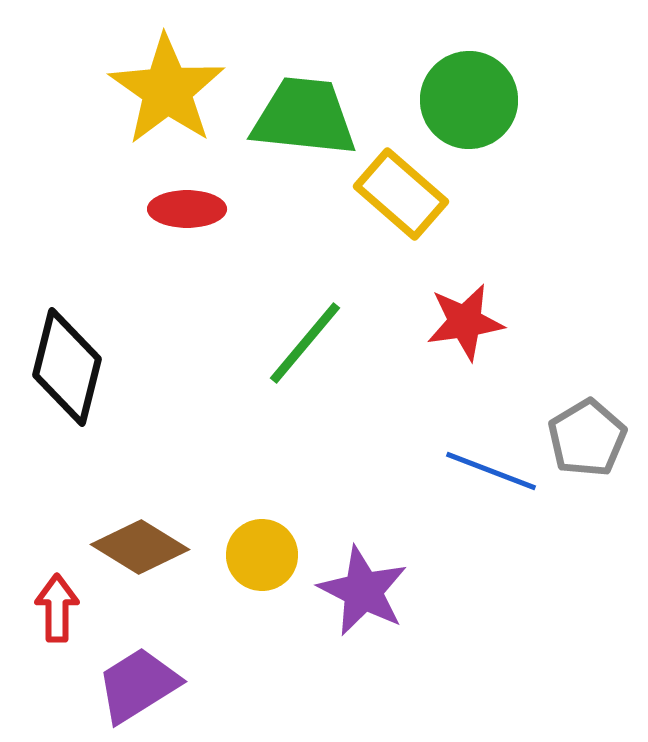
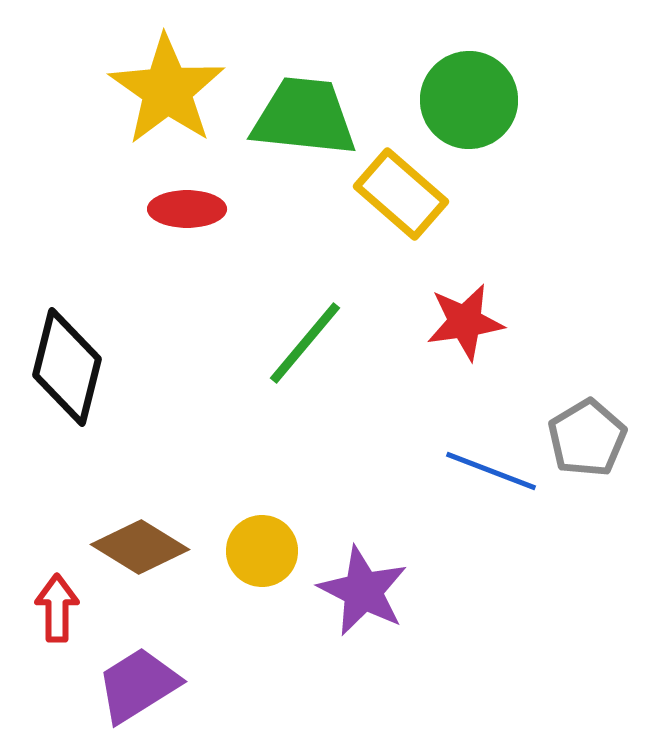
yellow circle: moved 4 px up
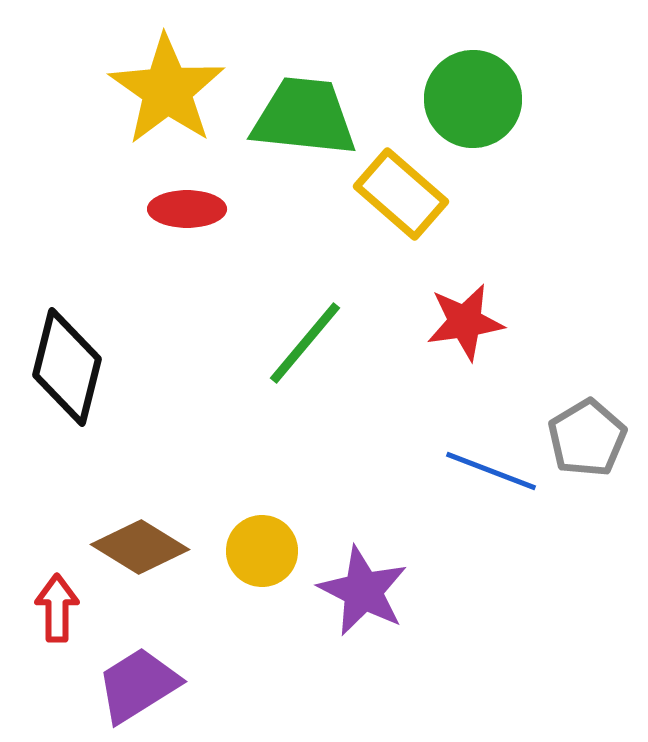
green circle: moved 4 px right, 1 px up
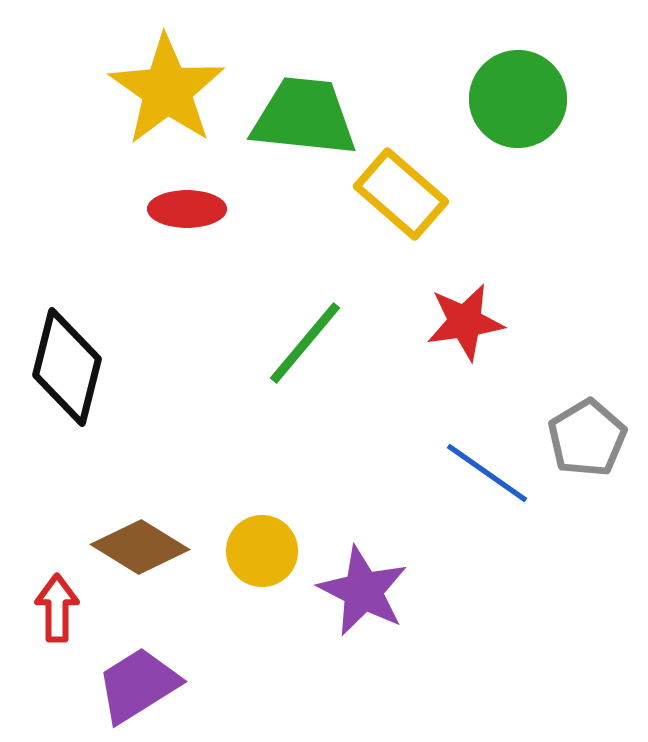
green circle: moved 45 px right
blue line: moved 4 px left, 2 px down; rotated 14 degrees clockwise
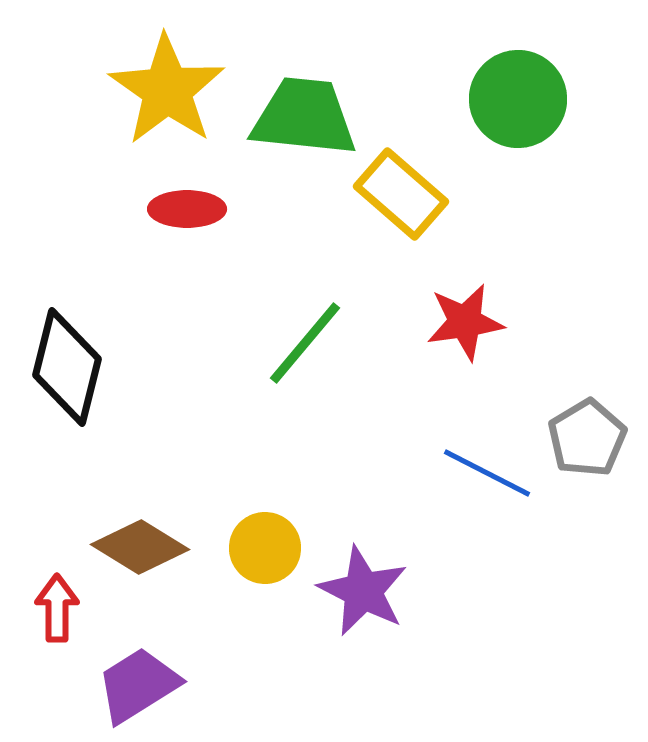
blue line: rotated 8 degrees counterclockwise
yellow circle: moved 3 px right, 3 px up
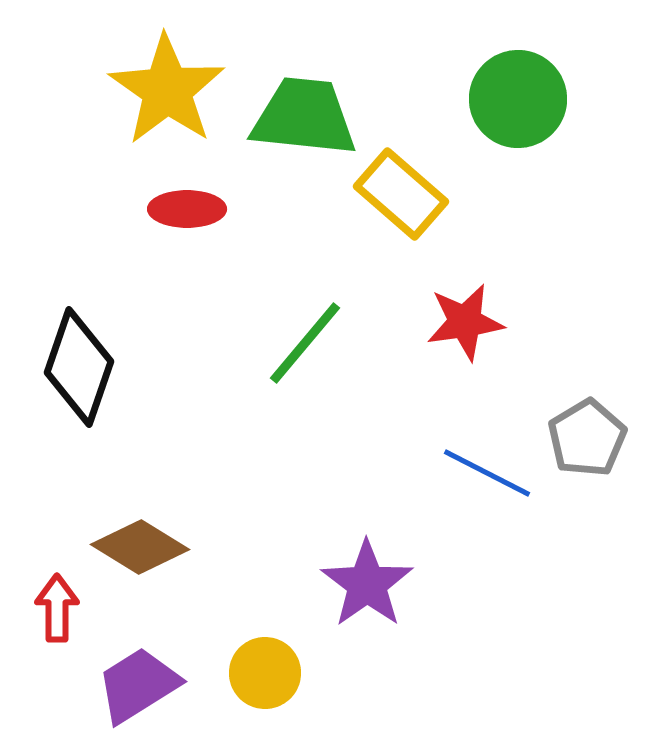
black diamond: moved 12 px right; rotated 5 degrees clockwise
yellow circle: moved 125 px down
purple star: moved 4 px right, 7 px up; rotated 10 degrees clockwise
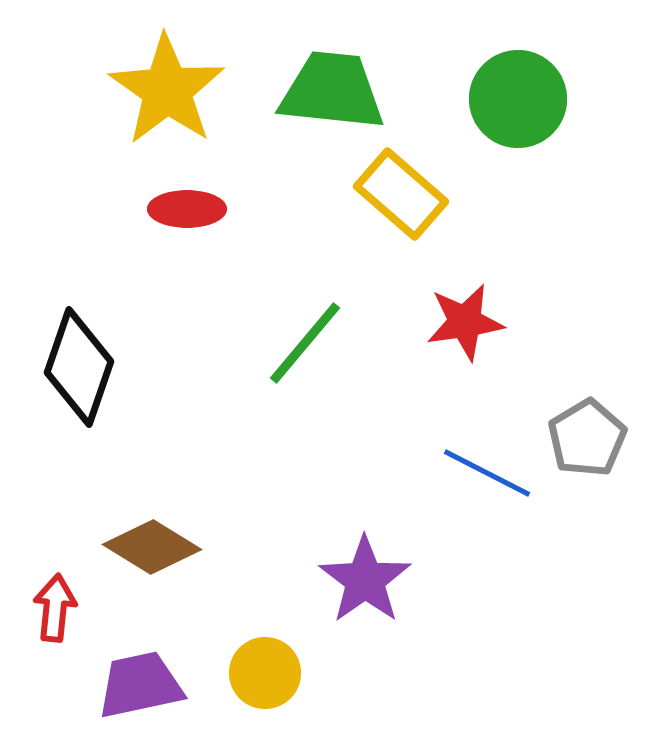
green trapezoid: moved 28 px right, 26 px up
brown diamond: moved 12 px right
purple star: moved 2 px left, 4 px up
red arrow: moved 2 px left; rotated 6 degrees clockwise
purple trapezoid: moved 2 px right; rotated 20 degrees clockwise
